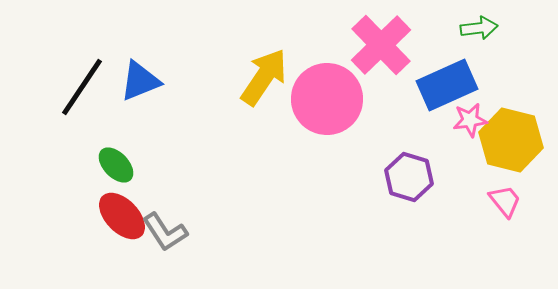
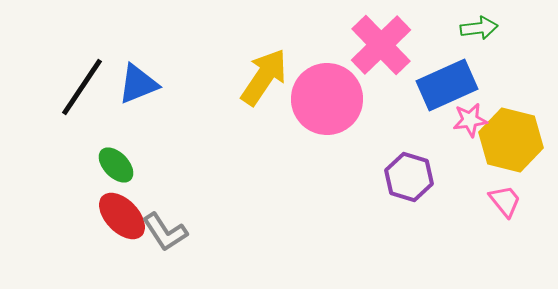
blue triangle: moved 2 px left, 3 px down
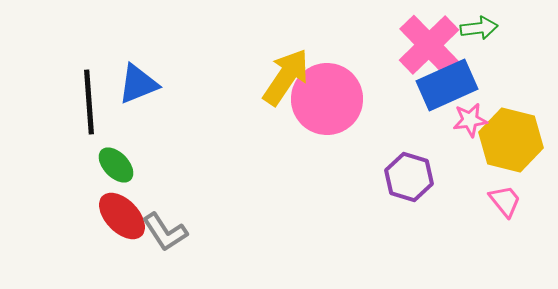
pink cross: moved 48 px right
yellow arrow: moved 22 px right
black line: moved 7 px right, 15 px down; rotated 38 degrees counterclockwise
